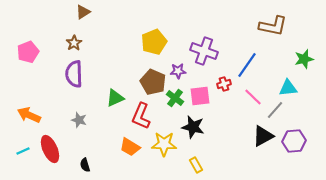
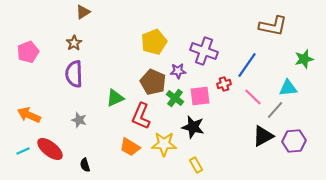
red ellipse: rotated 28 degrees counterclockwise
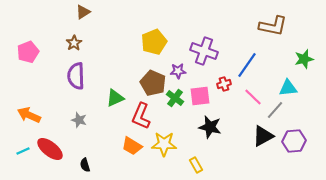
purple semicircle: moved 2 px right, 2 px down
brown pentagon: moved 1 px down
black star: moved 17 px right
orange trapezoid: moved 2 px right, 1 px up
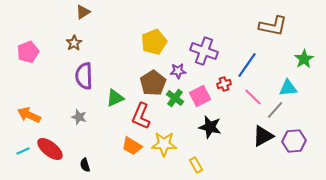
green star: rotated 18 degrees counterclockwise
purple semicircle: moved 8 px right
brown pentagon: rotated 15 degrees clockwise
pink square: rotated 20 degrees counterclockwise
gray star: moved 3 px up
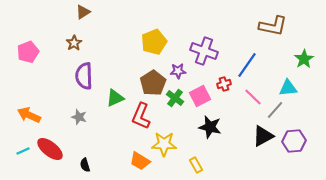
orange trapezoid: moved 8 px right, 15 px down
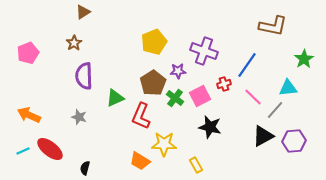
pink pentagon: moved 1 px down
black semicircle: moved 3 px down; rotated 32 degrees clockwise
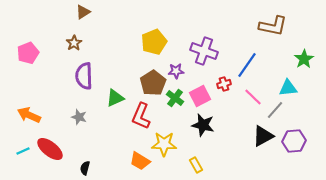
purple star: moved 2 px left
black star: moved 7 px left, 2 px up
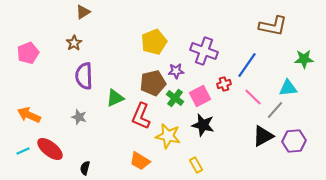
green star: rotated 30 degrees clockwise
brown pentagon: rotated 20 degrees clockwise
yellow star: moved 4 px right, 8 px up; rotated 10 degrees clockwise
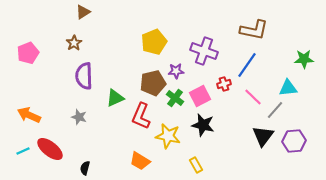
brown L-shape: moved 19 px left, 4 px down
black triangle: rotated 25 degrees counterclockwise
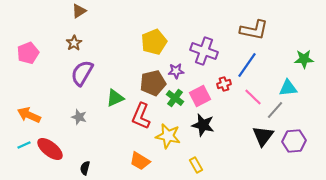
brown triangle: moved 4 px left, 1 px up
purple semicircle: moved 2 px left, 3 px up; rotated 32 degrees clockwise
cyan line: moved 1 px right, 6 px up
